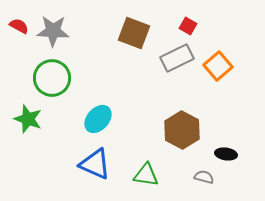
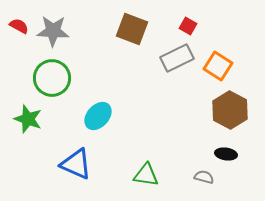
brown square: moved 2 px left, 4 px up
orange square: rotated 16 degrees counterclockwise
cyan ellipse: moved 3 px up
brown hexagon: moved 48 px right, 20 px up
blue triangle: moved 19 px left
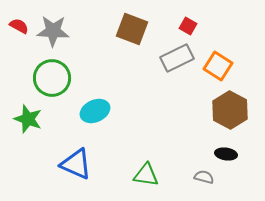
cyan ellipse: moved 3 px left, 5 px up; rotated 24 degrees clockwise
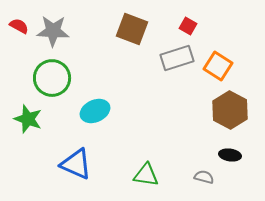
gray rectangle: rotated 8 degrees clockwise
black ellipse: moved 4 px right, 1 px down
